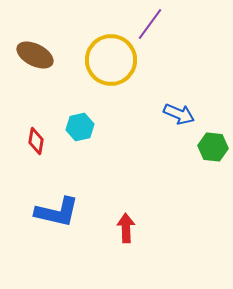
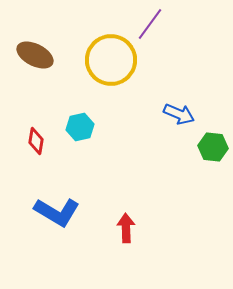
blue L-shape: rotated 18 degrees clockwise
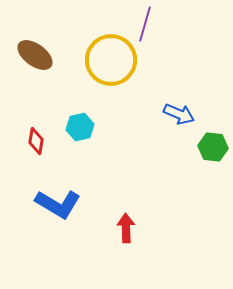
purple line: moved 5 px left; rotated 20 degrees counterclockwise
brown ellipse: rotated 9 degrees clockwise
blue L-shape: moved 1 px right, 8 px up
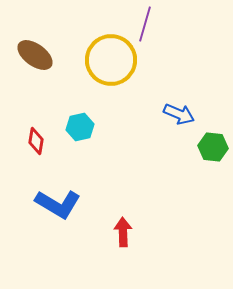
red arrow: moved 3 px left, 4 px down
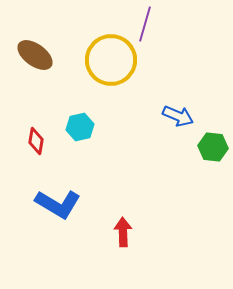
blue arrow: moved 1 px left, 2 px down
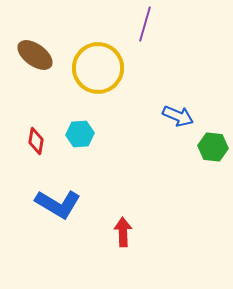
yellow circle: moved 13 px left, 8 px down
cyan hexagon: moved 7 px down; rotated 8 degrees clockwise
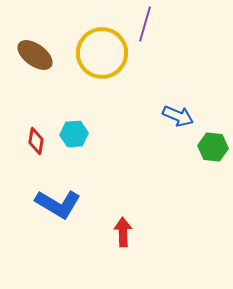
yellow circle: moved 4 px right, 15 px up
cyan hexagon: moved 6 px left
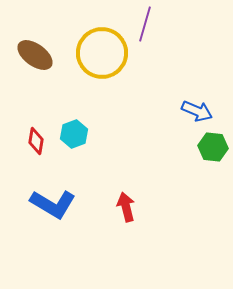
blue arrow: moved 19 px right, 5 px up
cyan hexagon: rotated 16 degrees counterclockwise
blue L-shape: moved 5 px left
red arrow: moved 3 px right, 25 px up; rotated 12 degrees counterclockwise
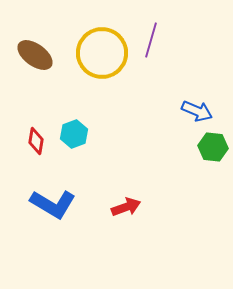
purple line: moved 6 px right, 16 px down
red arrow: rotated 84 degrees clockwise
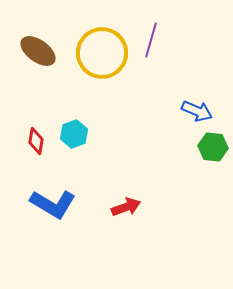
brown ellipse: moved 3 px right, 4 px up
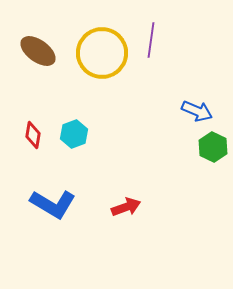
purple line: rotated 8 degrees counterclockwise
red diamond: moved 3 px left, 6 px up
green hexagon: rotated 20 degrees clockwise
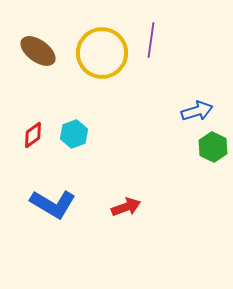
blue arrow: rotated 40 degrees counterclockwise
red diamond: rotated 44 degrees clockwise
